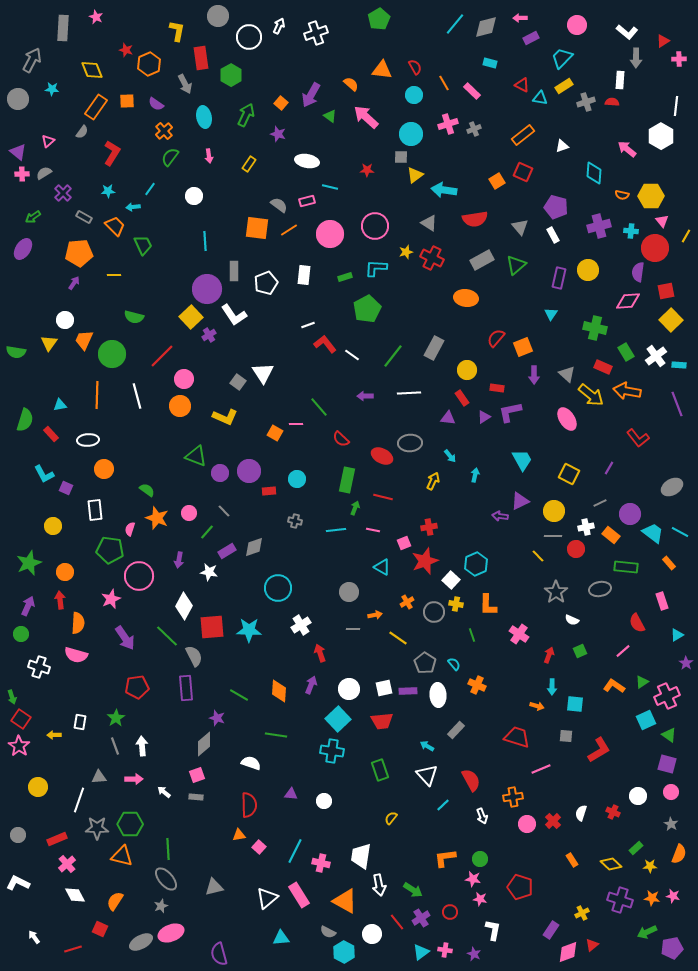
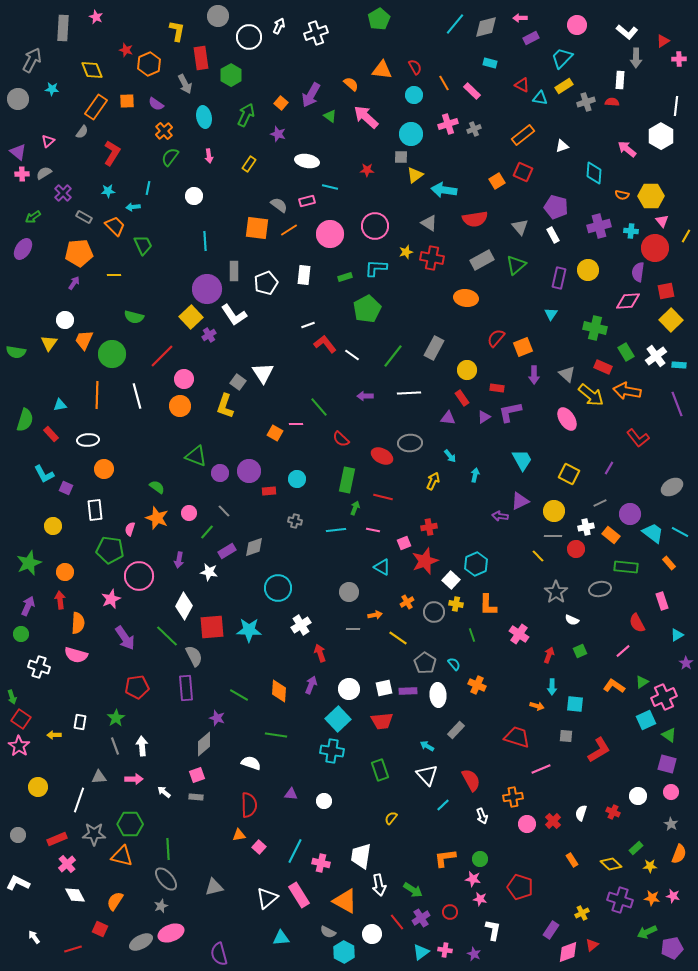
cyan line at (150, 189): moved 2 px left, 1 px up; rotated 24 degrees counterclockwise
red cross at (432, 258): rotated 15 degrees counterclockwise
yellow L-shape at (225, 417): moved 11 px up; rotated 85 degrees clockwise
green semicircle at (147, 490): moved 10 px right, 3 px up
pink cross at (667, 696): moved 3 px left, 1 px down
gray star at (97, 828): moved 3 px left, 6 px down
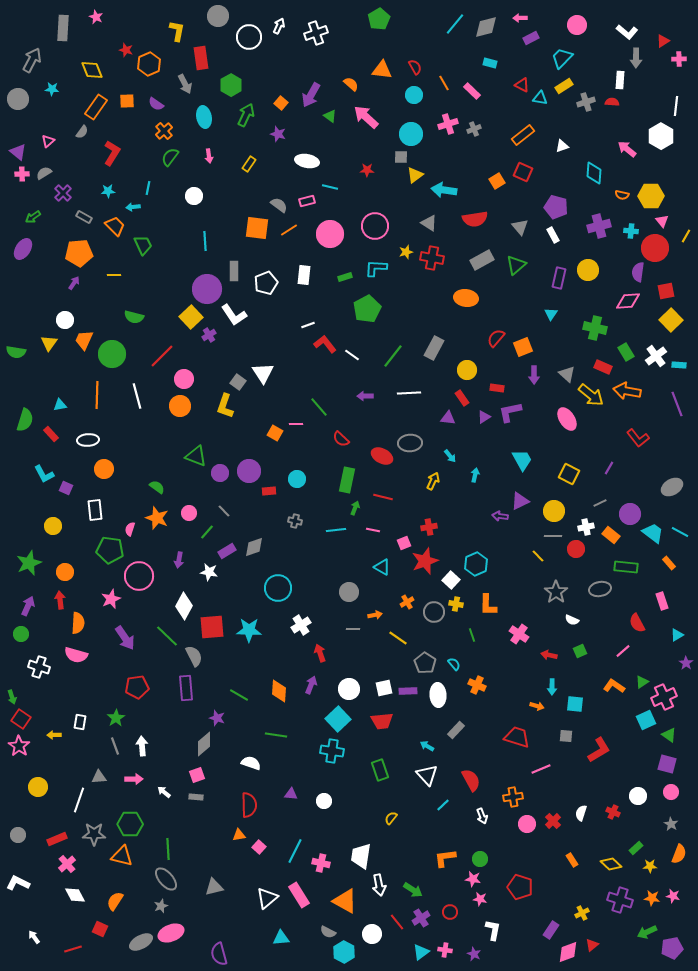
green hexagon at (231, 75): moved 10 px down
red arrow at (549, 655): rotated 98 degrees counterclockwise
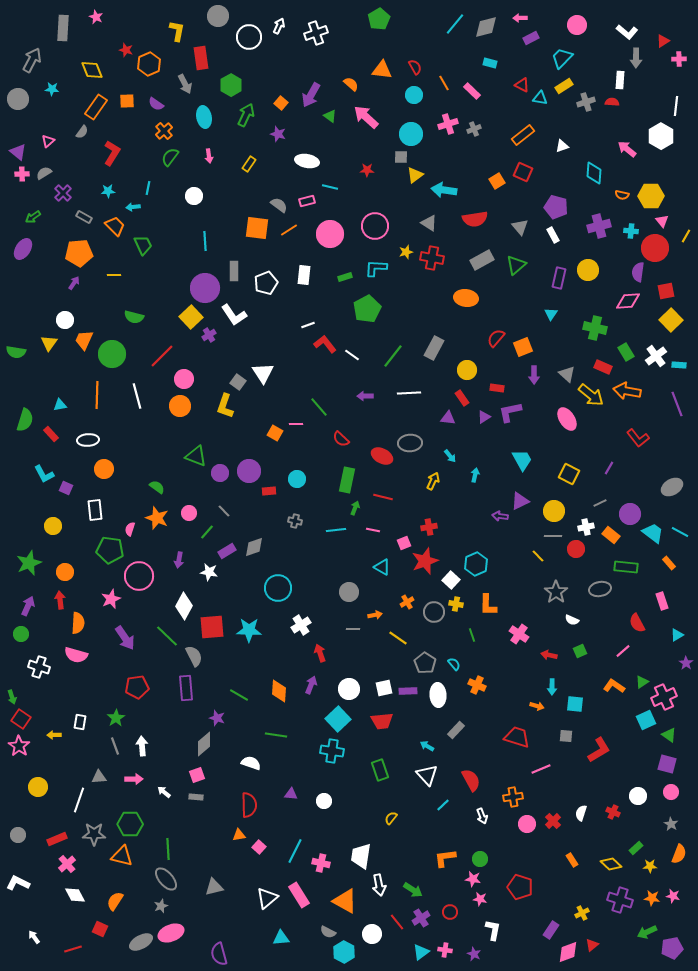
purple circle at (207, 289): moved 2 px left, 1 px up
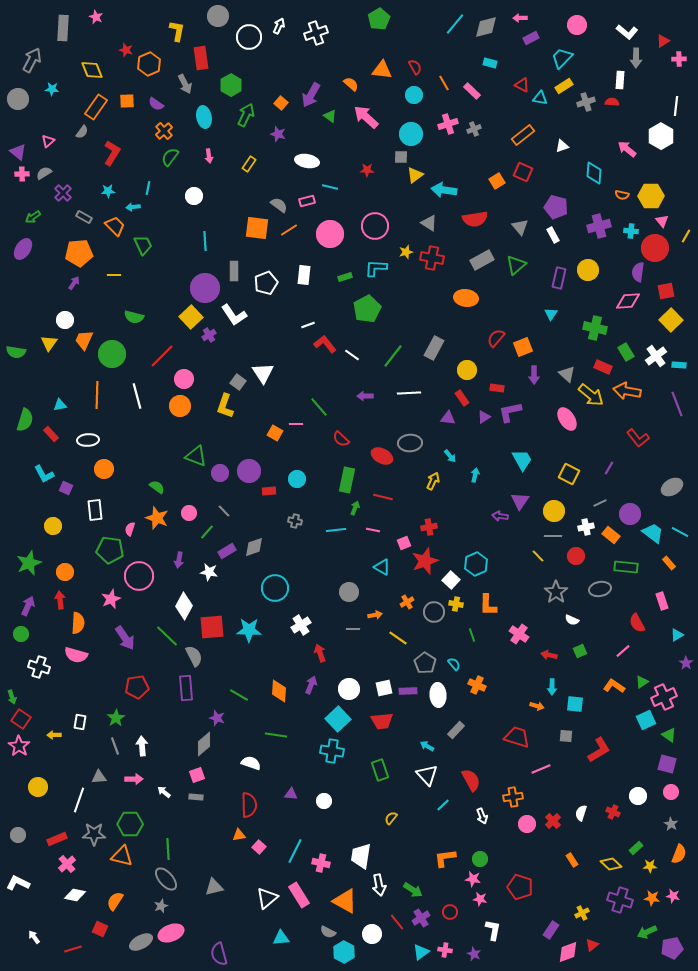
purple triangle at (520, 501): rotated 30 degrees counterclockwise
red circle at (576, 549): moved 7 px down
cyan circle at (278, 588): moved 3 px left
white diamond at (75, 895): rotated 50 degrees counterclockwise
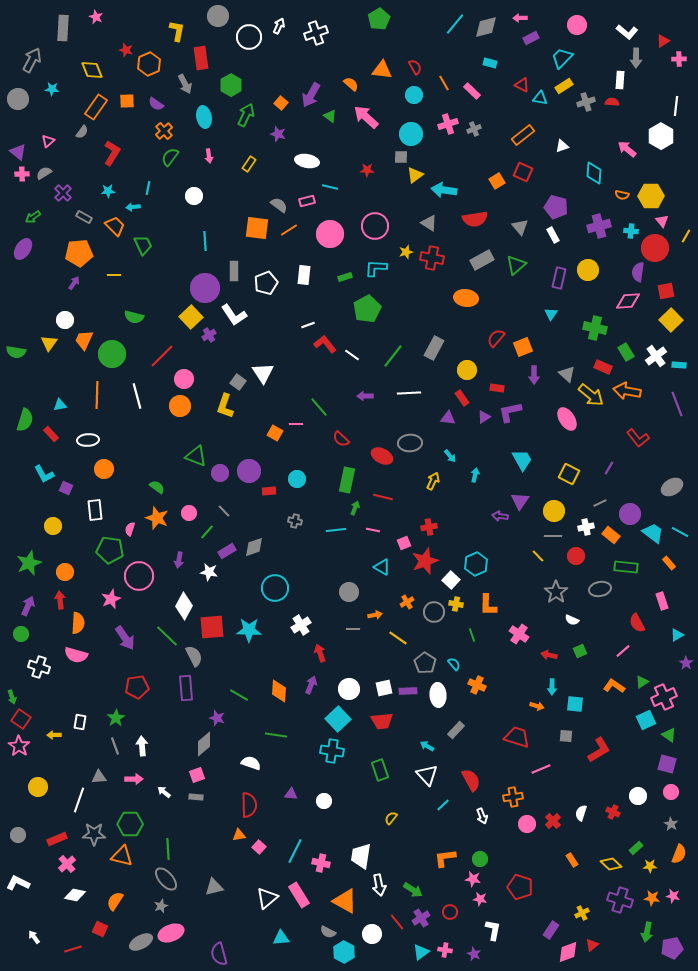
green arrow at (647, 932): rotated 54 degrees counterclockwise
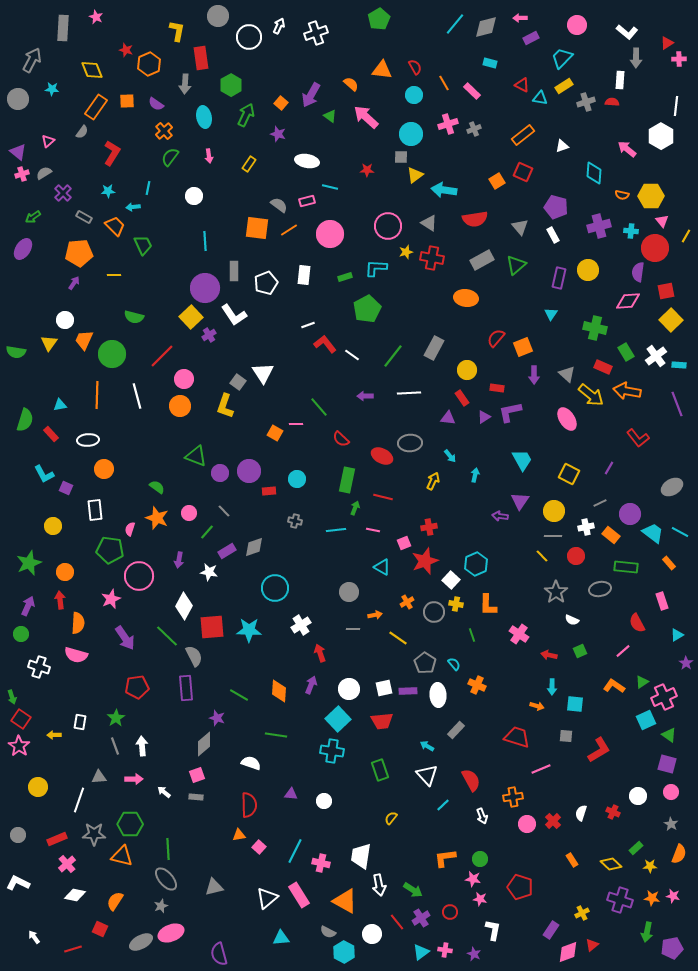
red triangle at (663, 41): moved 4 px right, 2 px down
gray arrow at (185, 84): rotated 30 degrees clockwise
pink cross at (22, 174): rotated 16 degrees counterclockwise
pink circle at (375, 226): moved 13 px right
yellow line at (538, 556): moved 4 px right
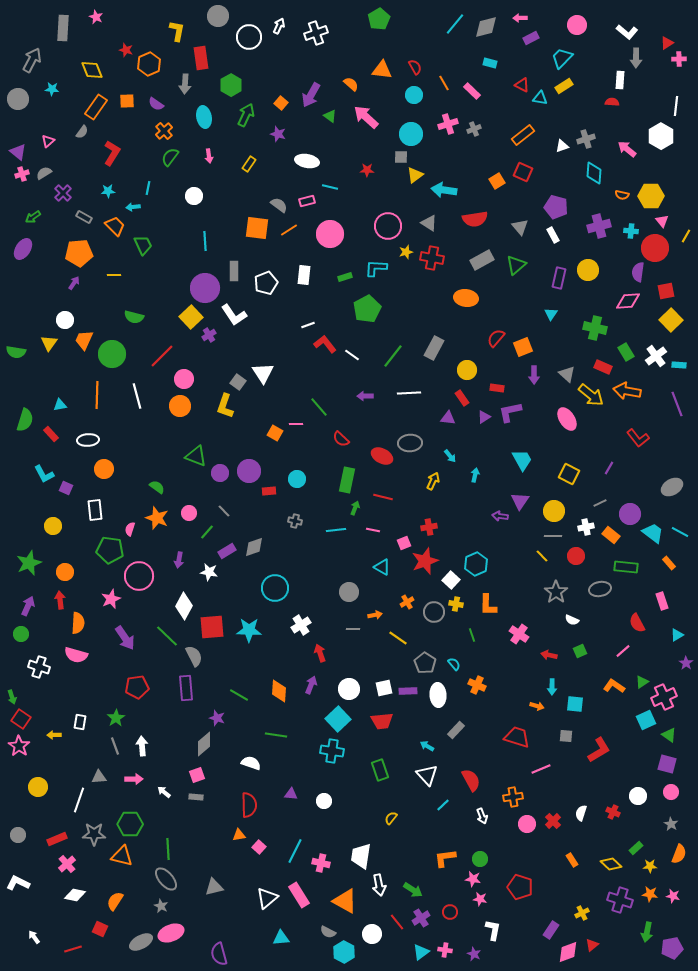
gray cross at (586, 102): moved 37 px down
orange star at (652, 898): moved 2 px left, 4 px up
gray star at (161, 906): rotated 24 degrees counterclockwise
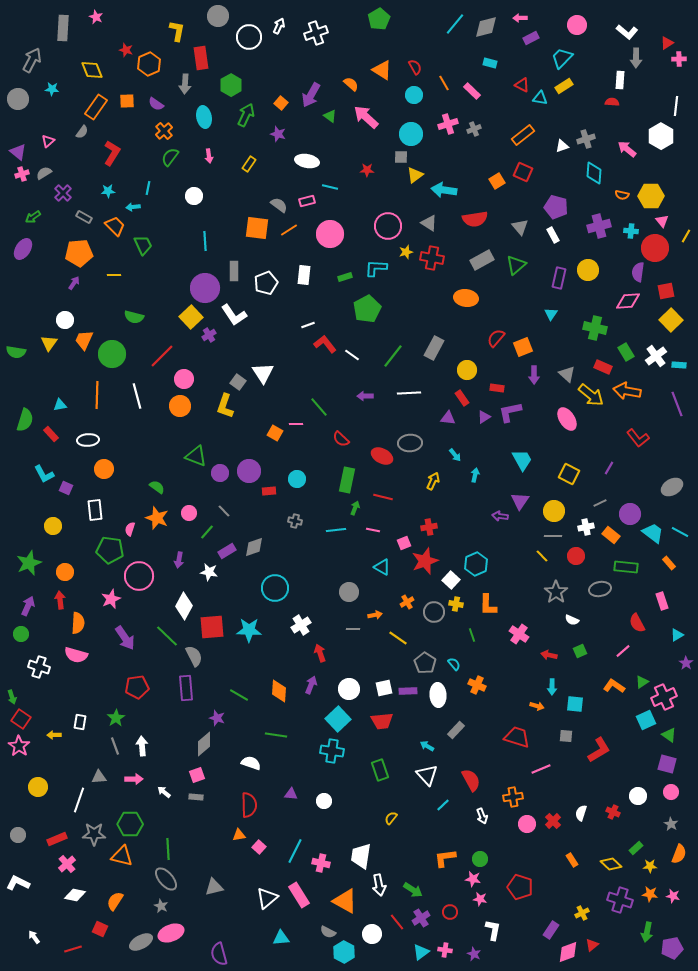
orange triangle at (382, 70): rotated 25 degrees clockwise
cyan arrow at (450, 456): moved 5 px right, 1 px up
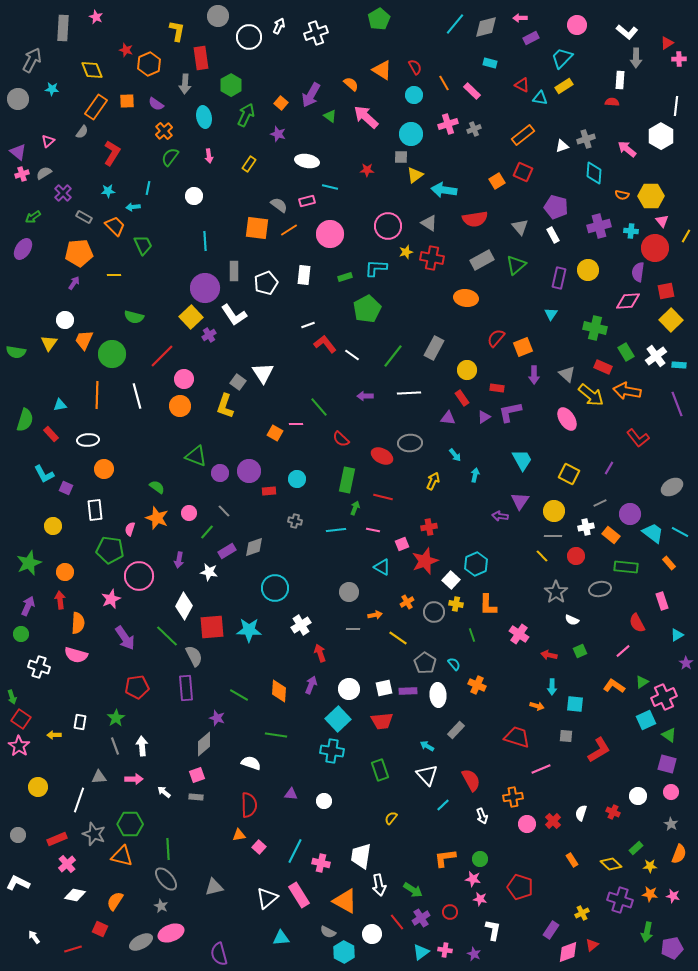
pink square at (404, 543): moved 2 px left, 1 px down
gray star at (94, 834): rotated 20 degrees clockwise
